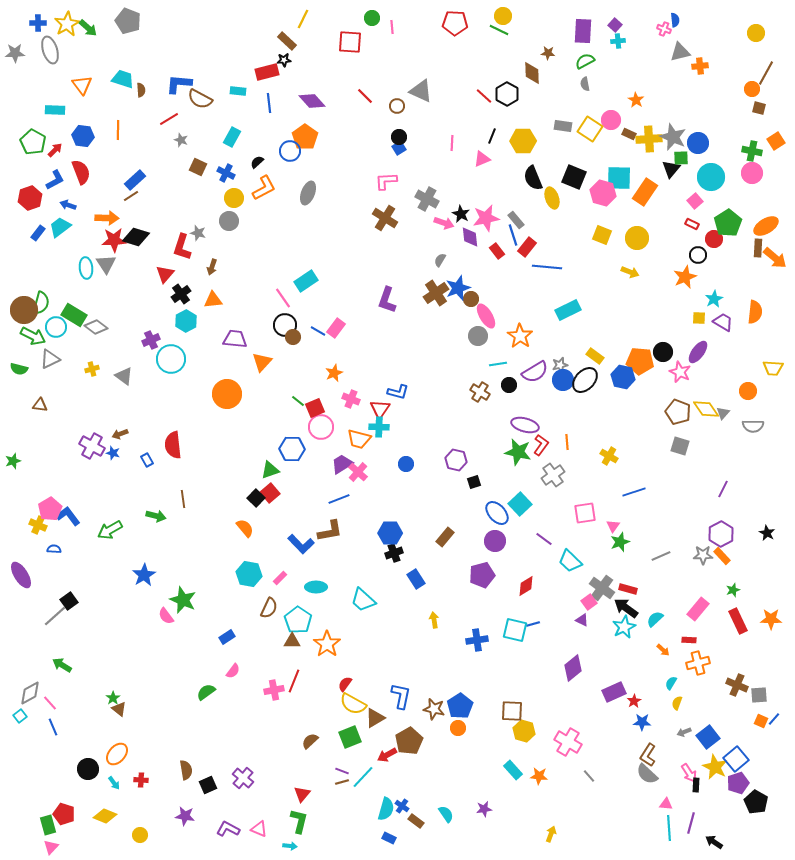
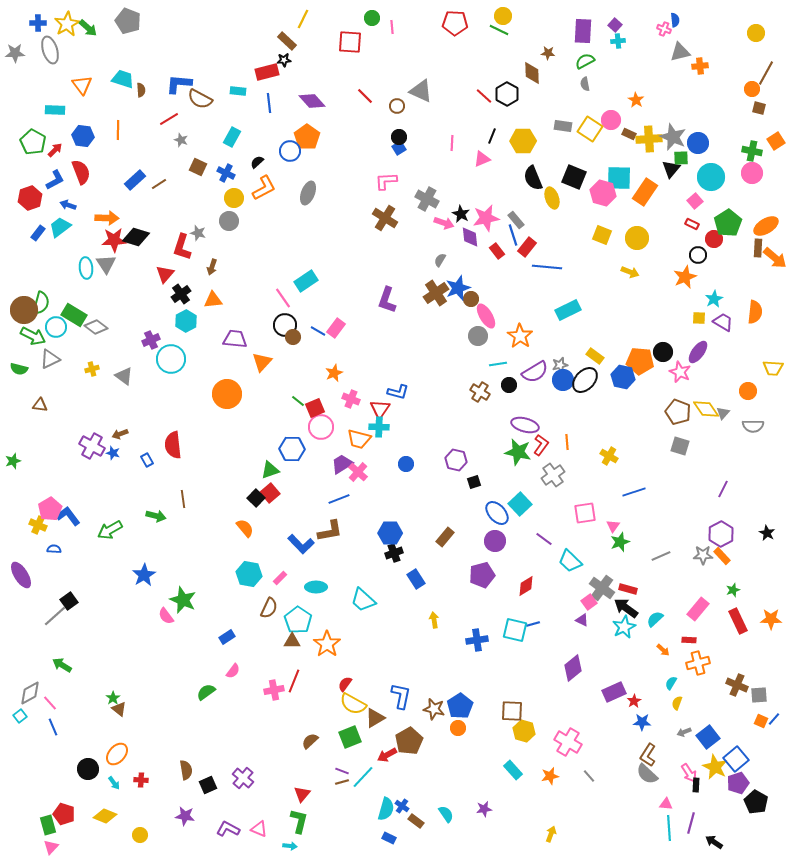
orange pentagon at (305, 137): moved 2 px right
brown line at (131, 196): moved 28 px right, 12 px up
orange star at (539, 776): moved 11 px right; rotated 18 degrees counterclockwise
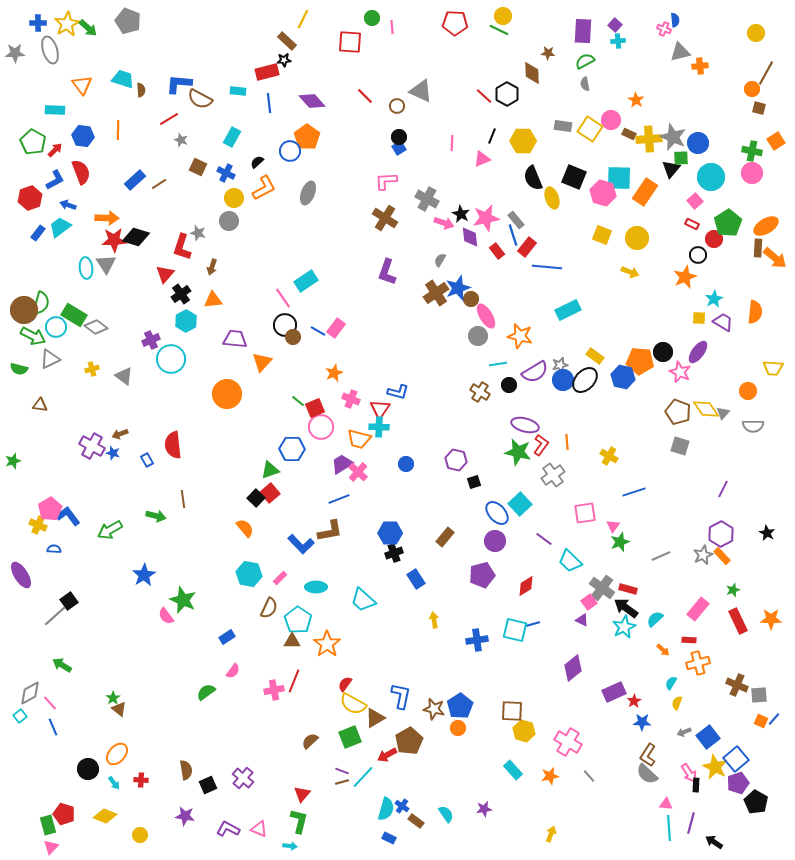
purple L-shape at (387, 300): moved 28 px up
orange star at (520, 336): rotated 20 degrees counterclockwise
gray star at (703, 555): rotated 24 degrees counterclockwise
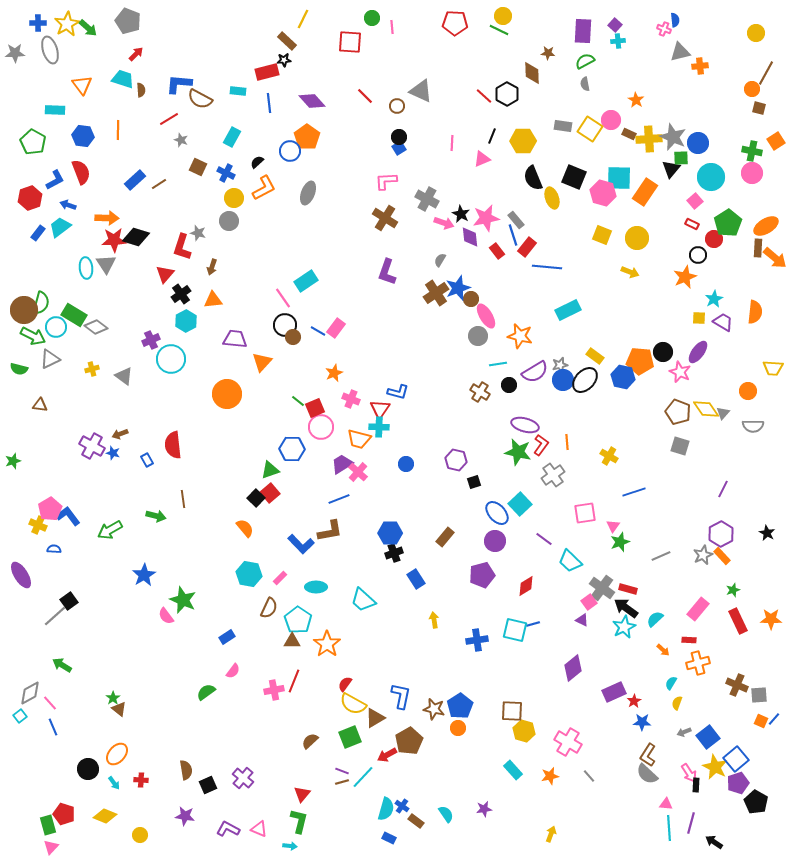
red arrow at (55, 150): moved 81 px right, 96 px up
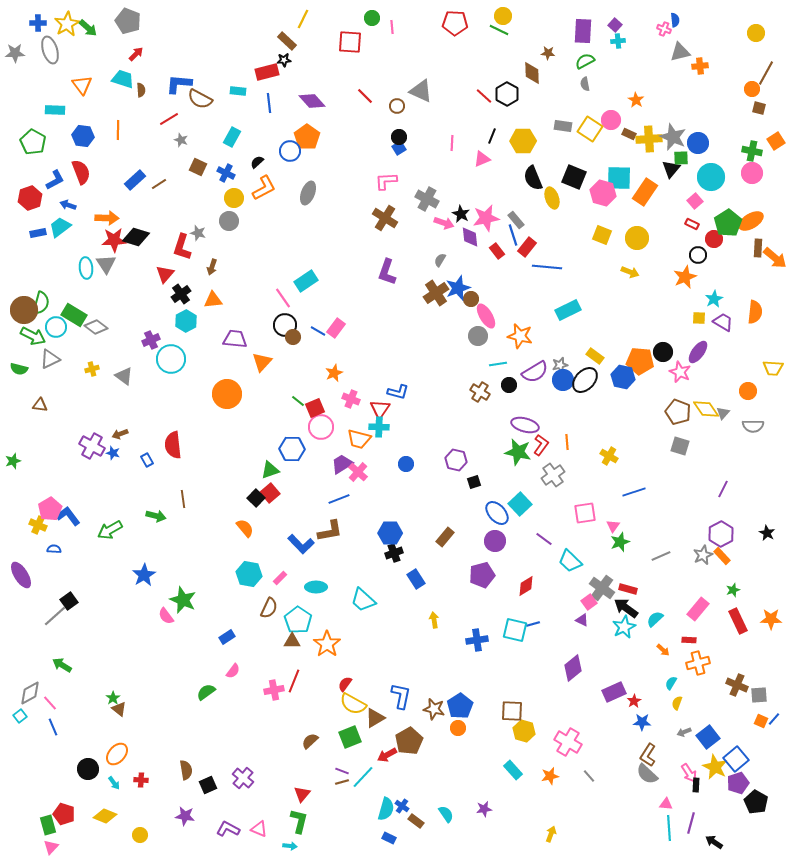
orange ellipse at (766, 226): moved 15 px left, 5 px up
blue rectangle at (38, 233): rotated 42 degrees clockwise
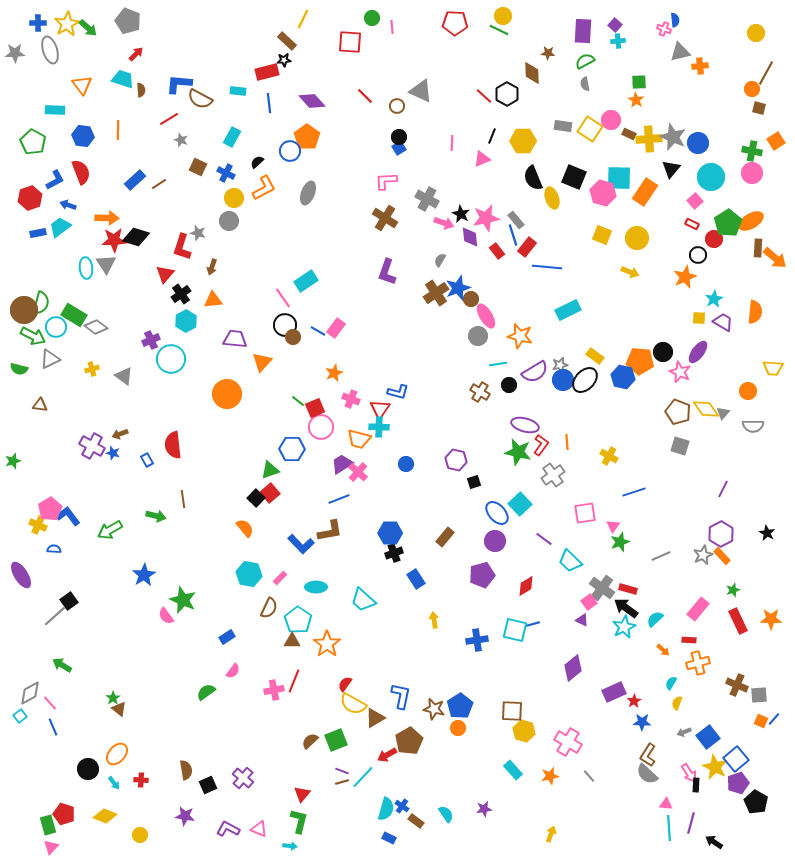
green square at (681, 158): moved 42 px left, 76 px up
green square at (350, 737): moved 14 px left, 3 px down
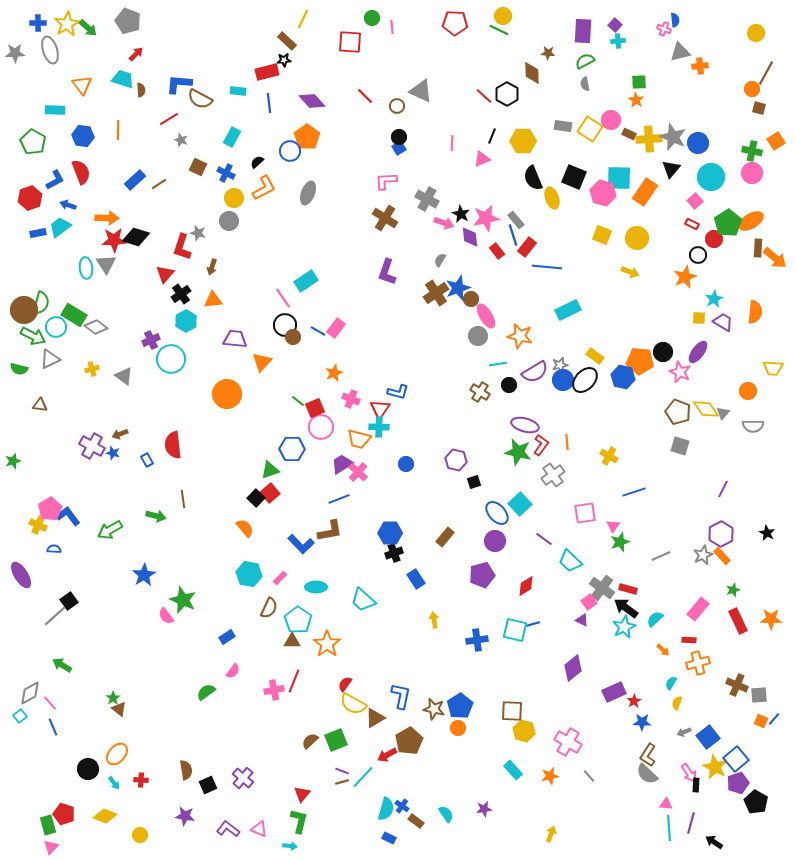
purple L-shape at (228, 829): rotated 10 degrees clockwise
